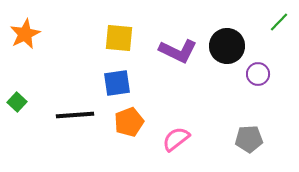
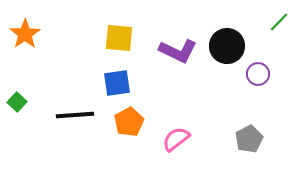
orange star: rotated 8 degrees counterclockwise
orange pentagon: rotated 8 degrees counterclockwise
gray pentagon: rotated 24 degrees counterclockwise
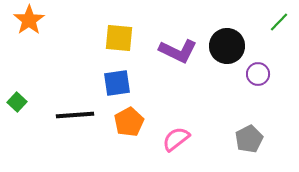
orange star: moved 4 px right, 14 px up
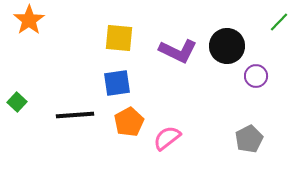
purple circle: moved 2 px left, 2 px down
pink semicircle: moved 9 px left, 1 px up
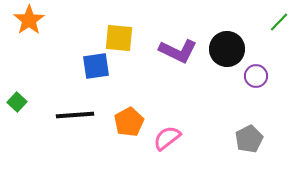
black circle: moved 3 px down
blue square: moved 21 px left, 17 px up
